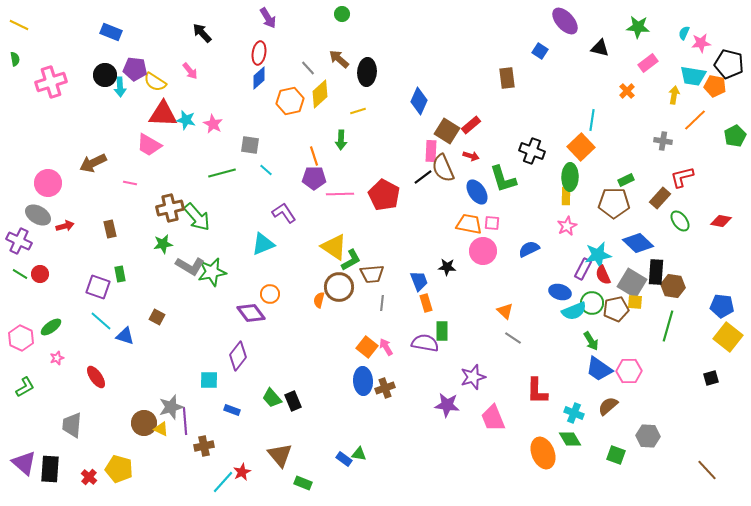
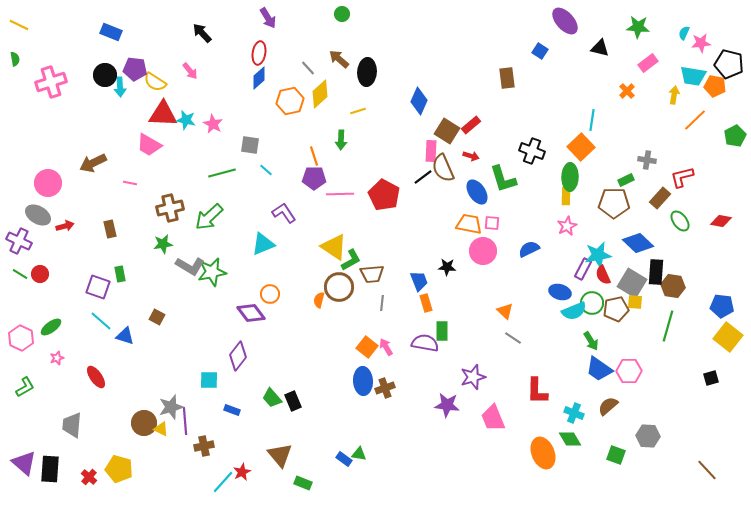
gray cross at (663, 141): moved 16 px left, 19 px down
green arrow at (197, 217): moved 12 px right; rotated 88 degrees clockwise
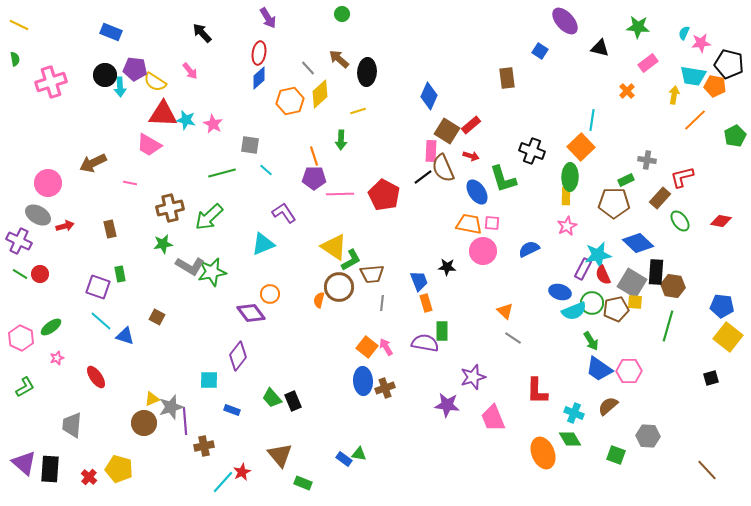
blue diamond at (419, 101): moved 10 px right, 5 px up
yellow triangle at (161, 429): moved 9 px left, 30 px up; rotated 49 degrees counterclockwise
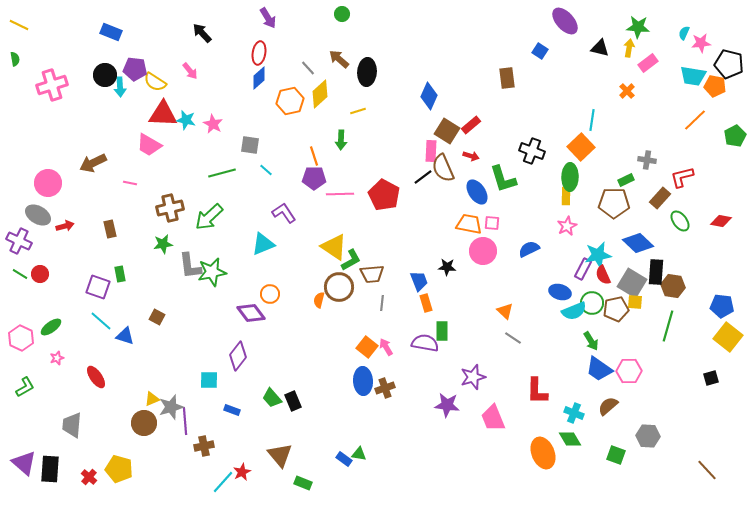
pink cross at (51, 82): moved 1 px right, 3 px down
yellow arrow at (674, 95): moved 45 px left, 47 px up
gray L-shape at (190, 266): rotated 52 degrees clockwise
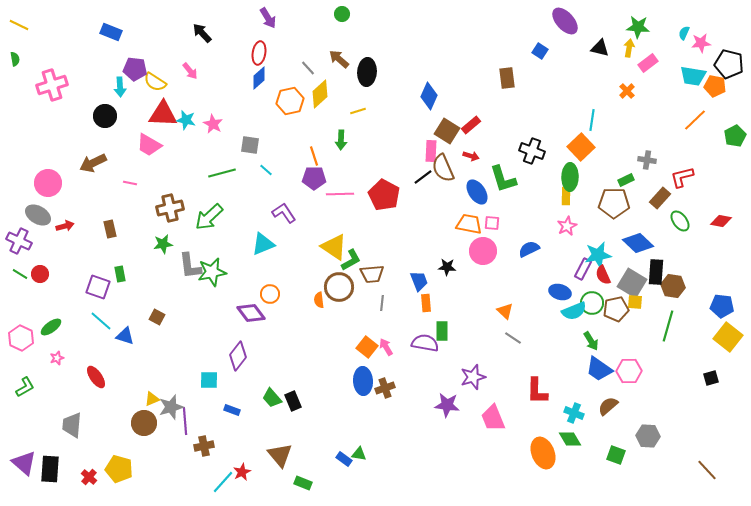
black circle at (105, 75): moved 41 px down
orange semicircle at (319, 300): rotated 21 degrees counterclockwise
orange rectangle at (426, 303): rotated 12 degrees clockwise
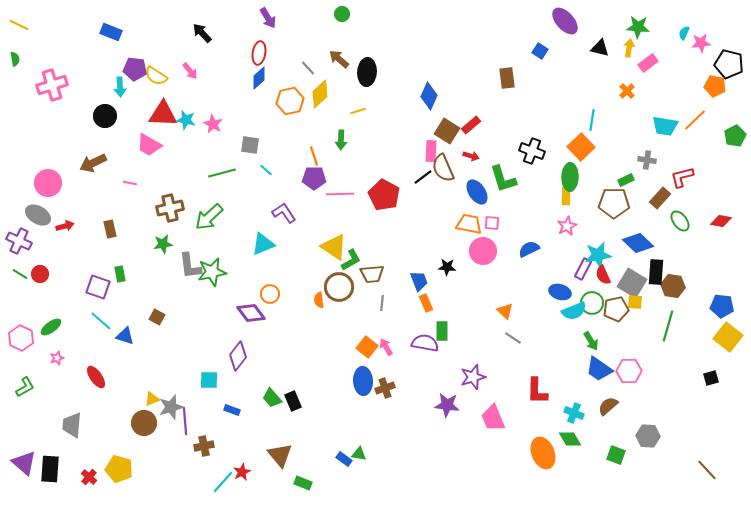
cyan trapezoid at (693, 76): moved 28 px left, 50 px down
yellow semicircle at (155, 82): moved 1 px right, 6 px up
orange rectangle at (426, 303): rotated 18 degrees counterclockwise
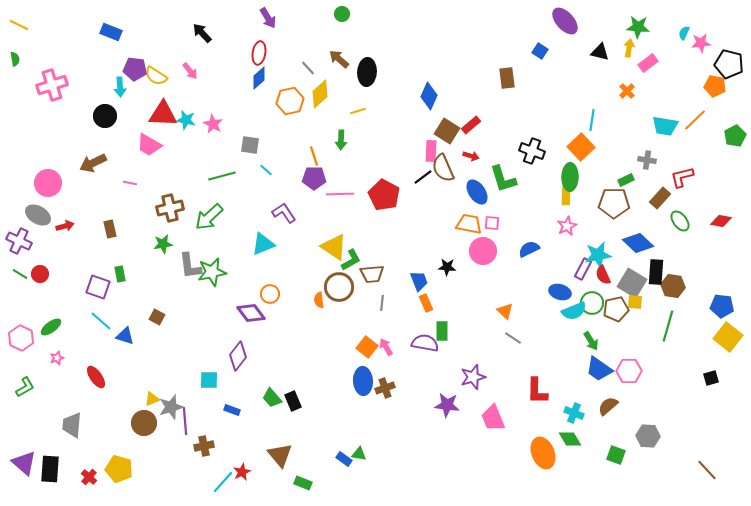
black triangle at (600, 48): moved 4 px down
green line at (222, 173): moved 3 px down
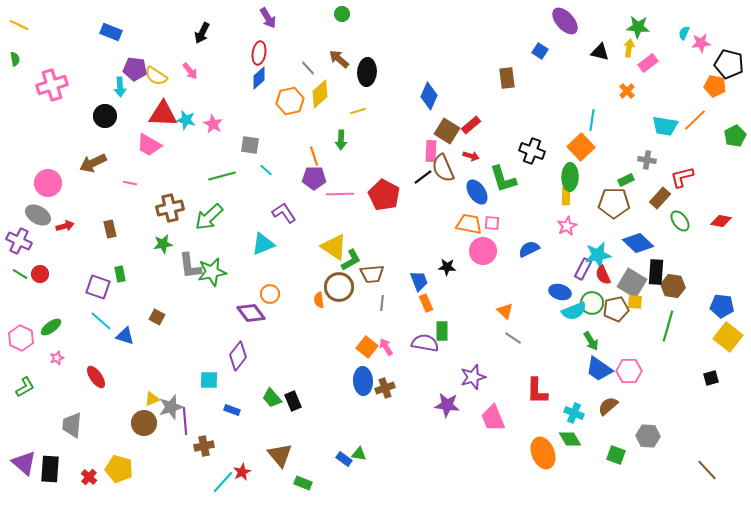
black arrow at (202, 33): rotated 110 degrees counterclockwise
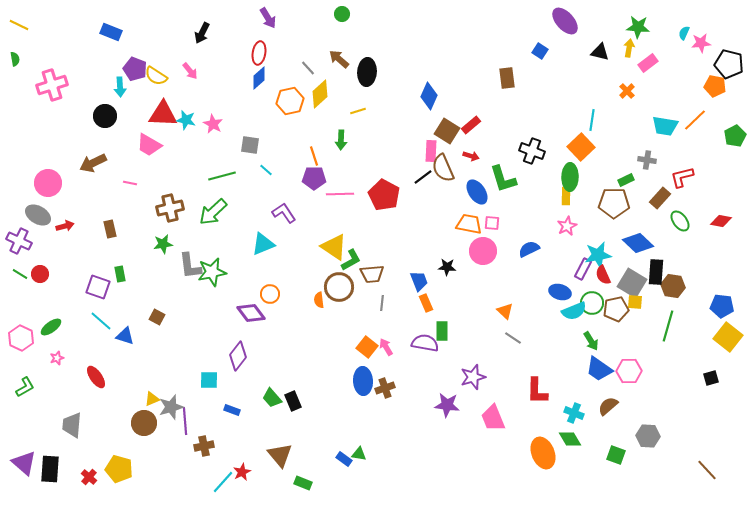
purple pentagon at (135, 69): rotated 15 degrees clockwise
green arrow at (209, 217): moved 4 px right, 5 px up
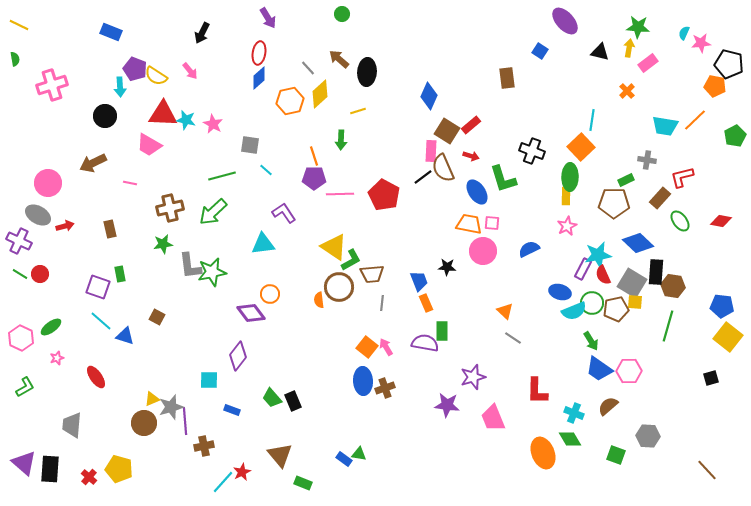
cyan triangle at (263, 244): rotated 15 degrees clockwise
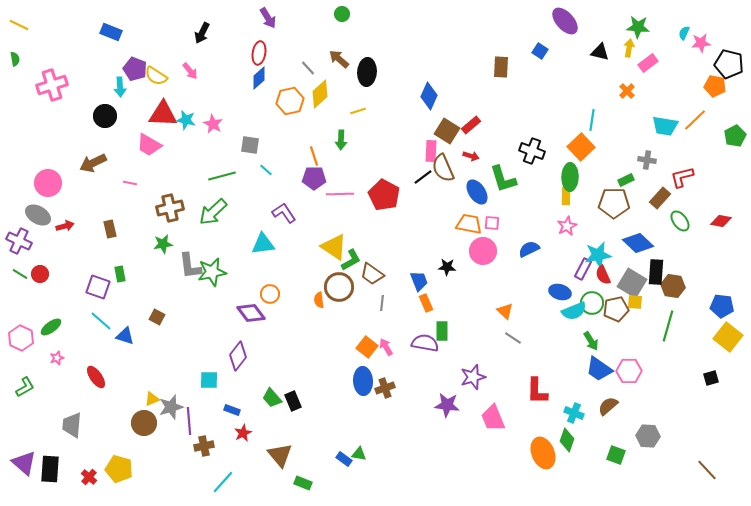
brown rectangle at (507, 78): moved 6 px left, 11 px up; rotated 10 degrees clockwise
brown trapezoid at (372, 274): rotated 40 degrees clockwise
purple line at (185, 421): moved 4 px right
green diamond at (570, 439): moved 3 px left, 1 px down; rotated 50 degrees clockwise
red star at (242, 472): moved 1 px right, 39 px up
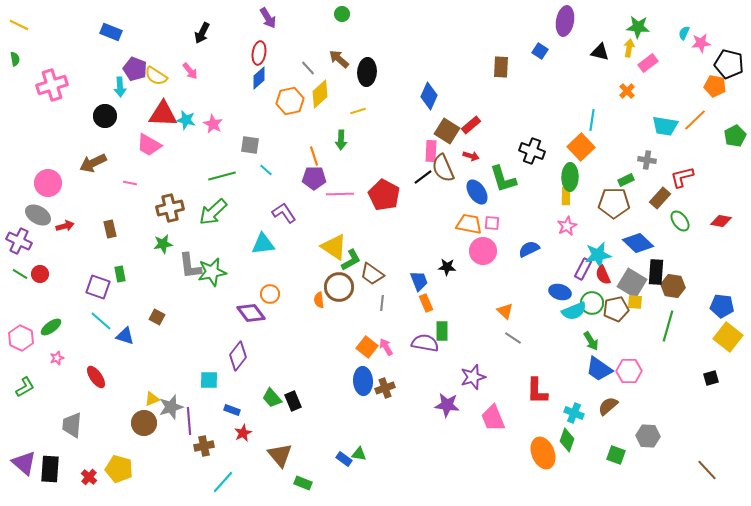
purple ellipse at (565, 21): rotated 52 degrees clockwise
